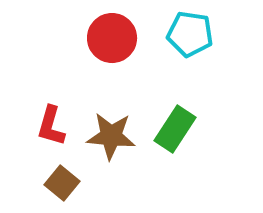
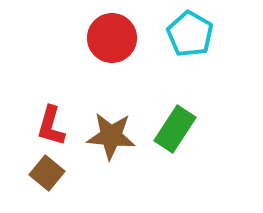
cyan pentagon: rotated 21 degrees clockwise
brown square: moved 15 px left, 10 px up
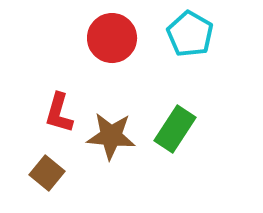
red L-shape: moved 8 px right, 13 px up
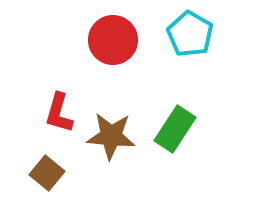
red circle: moved 1 px right, 2 px down
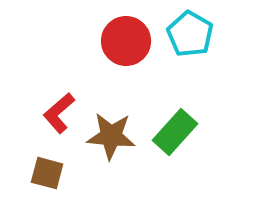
red circle: moved 13 px right, 1 px down
red L-shape: rotated 33 degrees clockwise
green rectangle: moved 3 px down; rotated 9 degrees clockwise
brown square: rotated 24 degrees counterclockwise
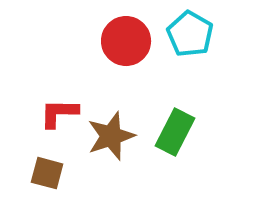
red L-shape: rotated 42 degrees clockwise
green rectangle: rotated 15 degrees counterclockwise
brown star: rotated 24 degrees counterclockwise
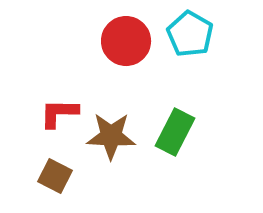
brown star: rotated 21 degrees clockwise
brown square: moved 8 px right, 3 px down; rotated 12 degrees clockwise
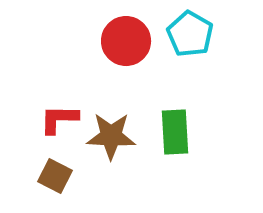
red L-shape: moved 6 px down
green rectangle: rotated 30 degrees counterclockwise
